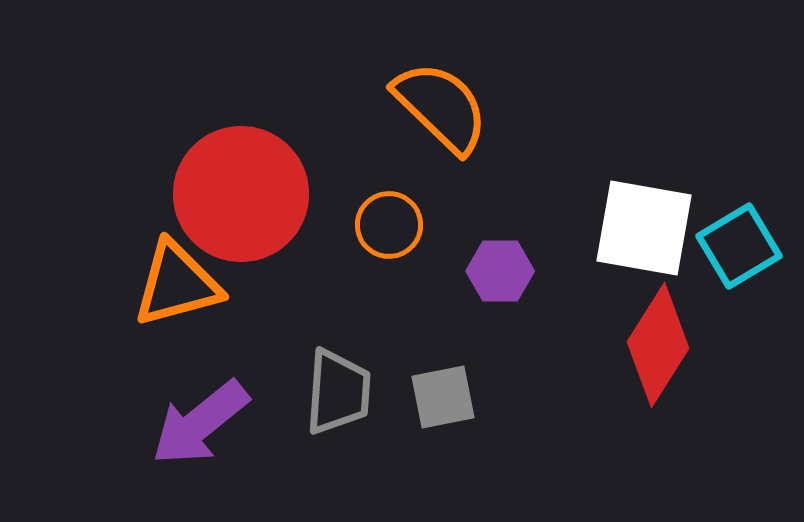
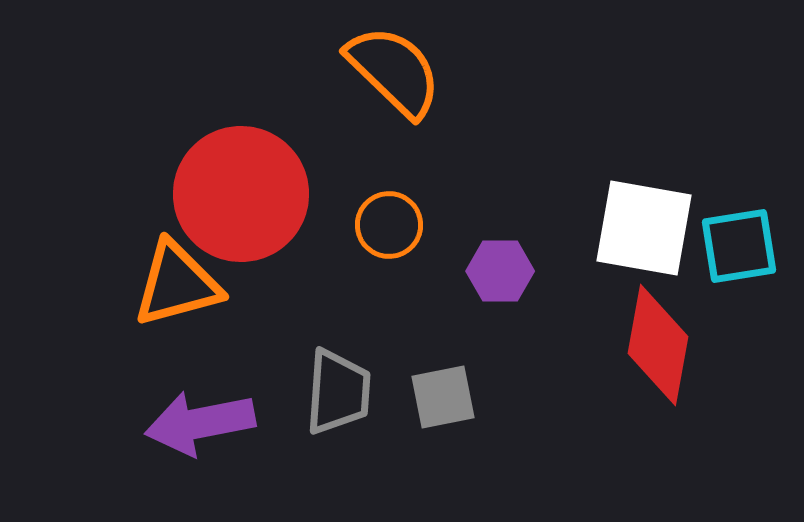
orange semicircle: moved 47 px left, 36 px up
cyan square: rotated 22 degrees clockwise
red diamond: rotated 22 degrees counterclockwise
purple arrow: rotated 28 degrees clockwise
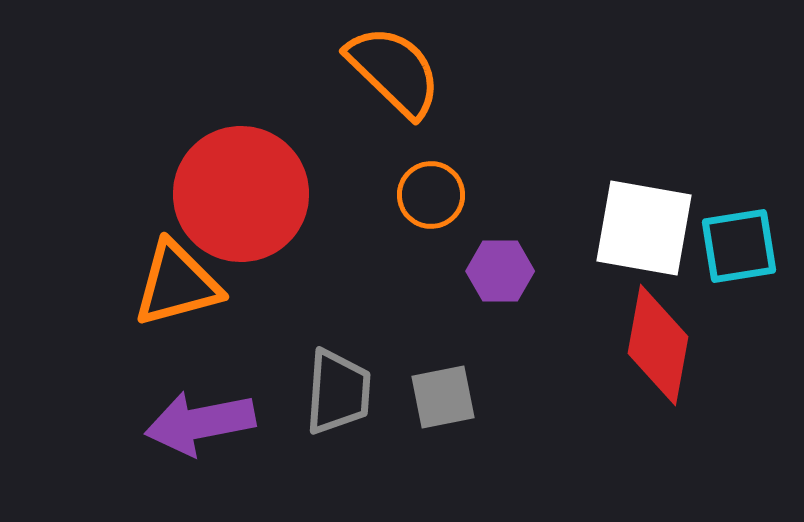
orange circle: moved 42 px right, 30 px up
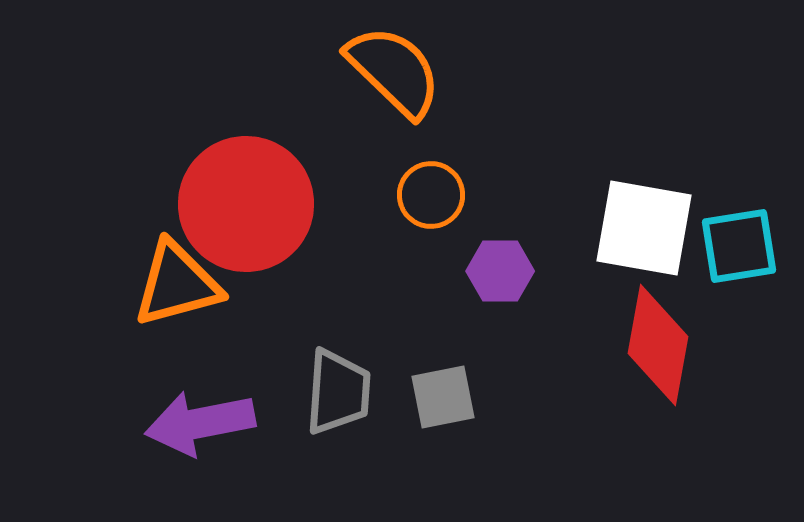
red circle: moved 5 px right, 10 px down
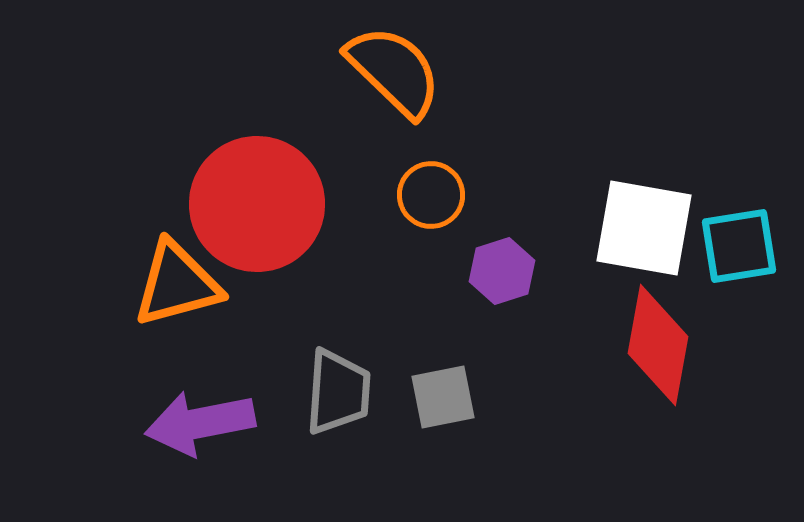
red circle: moved 11 px right
purple hexagon: moved 2 px right; rotated 18 degrees counterclockwise
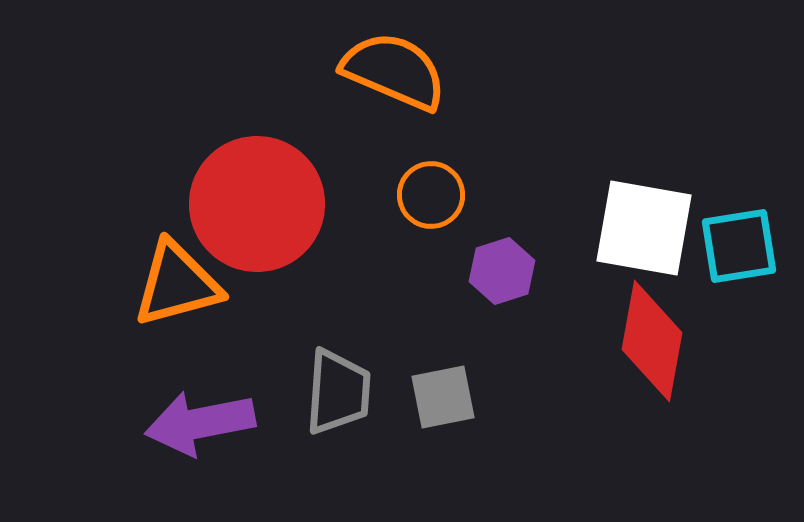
orange semicircle: rotated 21 degrees counterclockwise
red diamond: moved 6 px left, 4 px up
